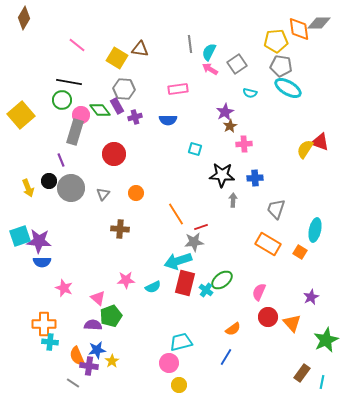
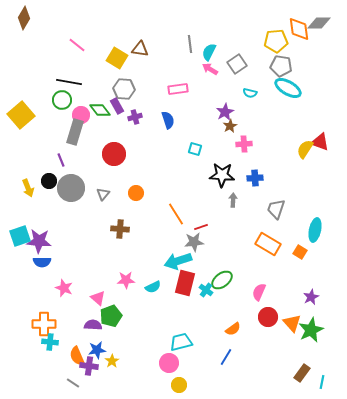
blue semicircle at (168, 120): rotated 108 degrees counterclockwise
green star at (326, 340): moved 15 px left, 10 px up
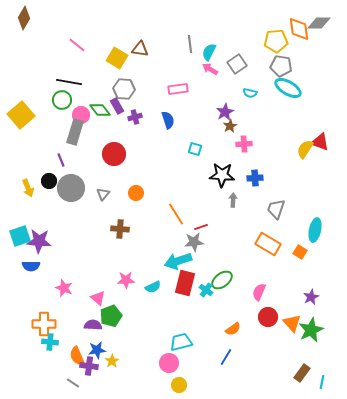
blue semicircle at (42, 262): moved 11 px left, 4 px down
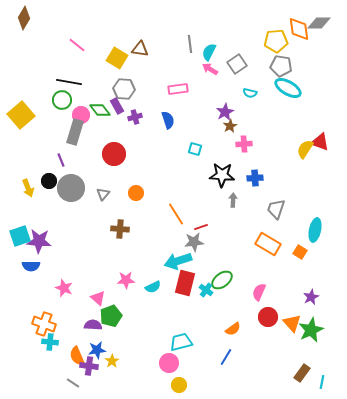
orange cross at (44, 324): rotated 20 degrees clockwise
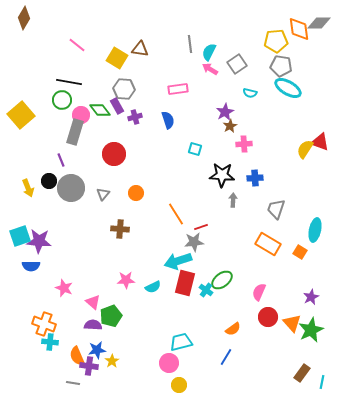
pink triangle at (98, 298): moved 5 px left, 4 px down
gray line at (73, 383): rotated 24 degrees counterclockwise
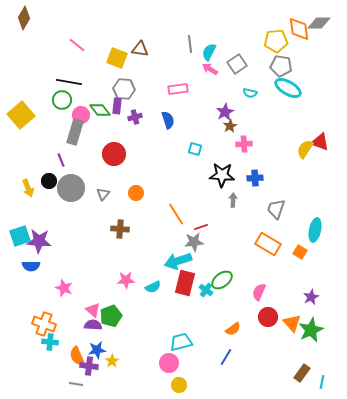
yellow square at (117, 58): rotated 10 degrees counterclockwise
purple rectangle at (117, 106): rotated 35 degrees clockwise
pink triangle at (93, 302): moved 8 px down
gray line at (73, 383): moved 3 px right, 1 px down
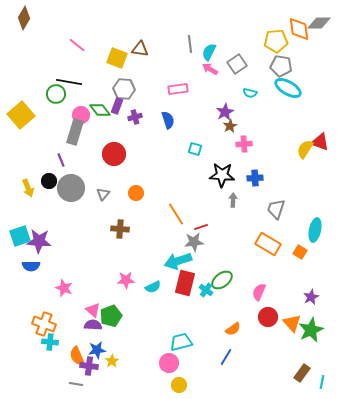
green circle at (62, 100): moved 6 px left, 6 px up
purple rectangle at (117, 106): rotated 14 degrees clockwise
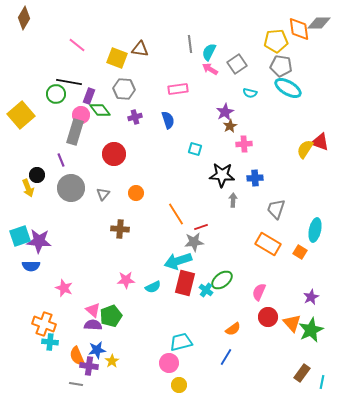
purple rectangle at (117, 106): moved 28 px left, 10 px up
black circle at (49, 181): moved 12 px left, 6 px up
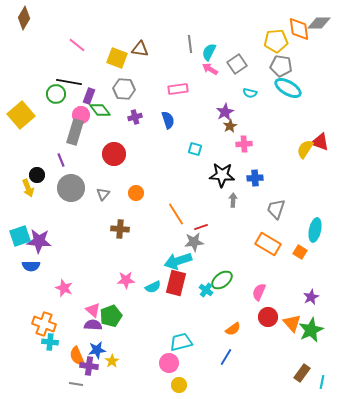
red rectangle at (185, 283): moved 9 px left
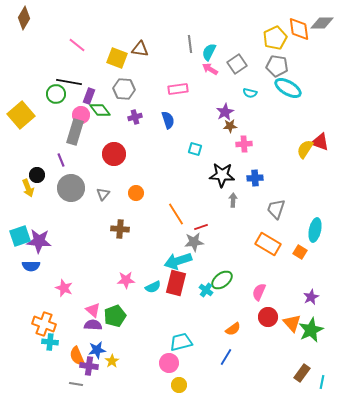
gray diamond at (319, 23): moved 3 px right
yellow pentagon at (276, 41): moved 1 px left, 3 px up; rotated 20 degrees counterclockwise
gray pentagon at (281, 66): moved 4 px left
brown star at (230, 126): rotated 24 degrees clockwise
green pentagon at (111, 316): moved 4 px right
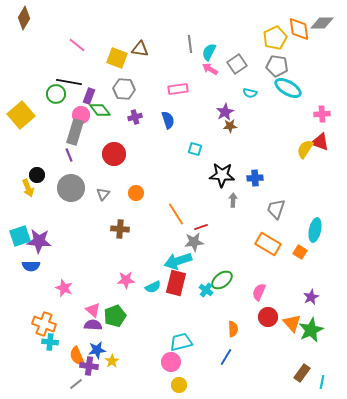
pink cross at (244, 144): moved 78 px right, 30 px up
purple line at (61, 160): moved 8 px right, 5 px up
orange semicircle at (233, 329): rotated 56 degrees counterclockwise
pink circle at (169, 363): moved 2 px right, 1 px up
gray line at (76, 384): rotated 48 degrees counterclockwise
